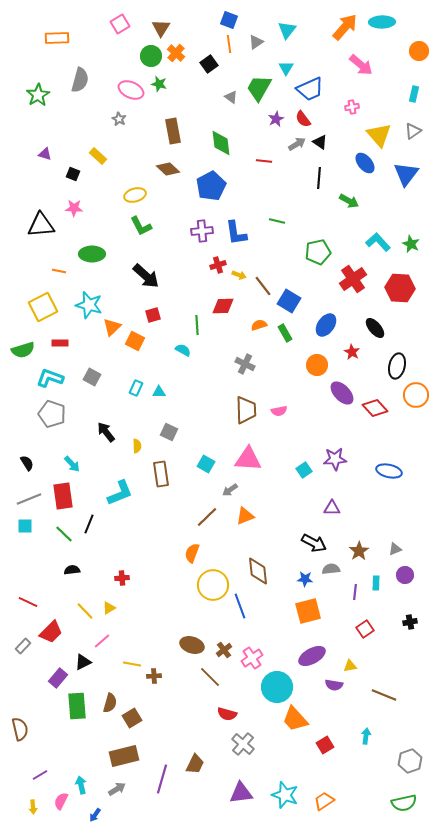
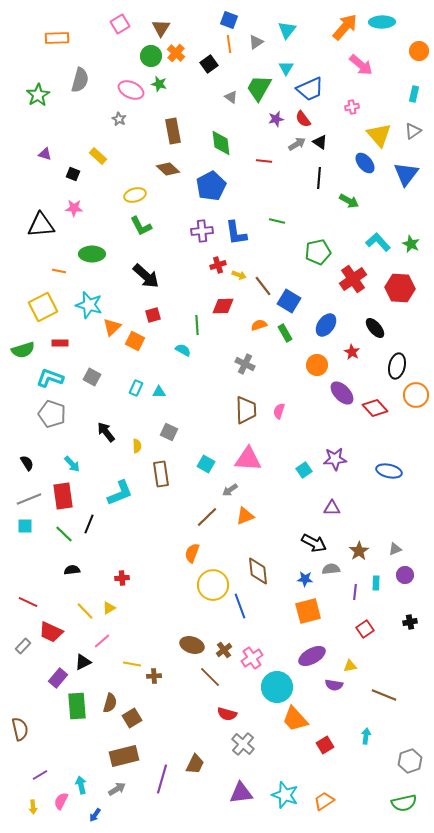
purple star at (276, 119): rotated 14 degrees clockwise
pink semicircle at (279, 411): rotated 119 degrees clockwise
red trapezoid at (51, 632): rotated 70 degrees clockwise
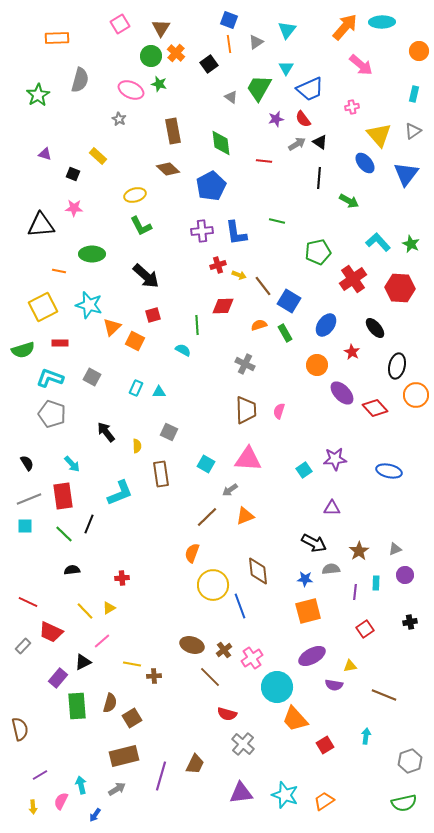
purple line at (162, 779): moved 1 px left, 3 px up
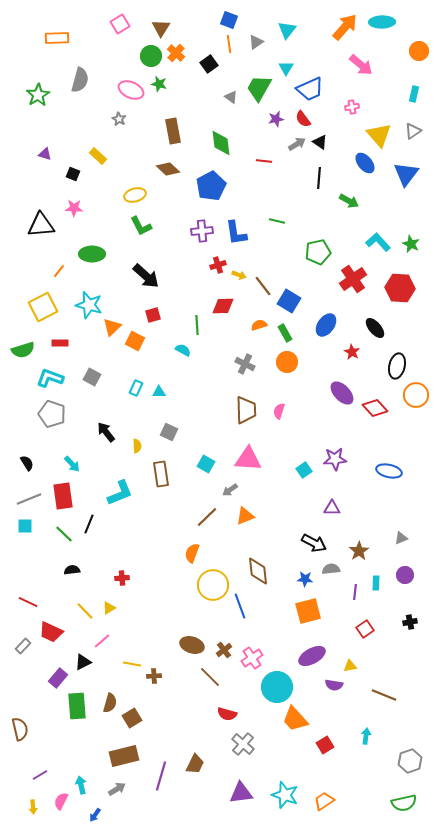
orange line at (59, 271): rotated 64 degrees counterclockwise
orange circle at (317, 365): moved 30 px left, 3 px up
gray triangle at (395, 549): moved 6 px right, 11 px up
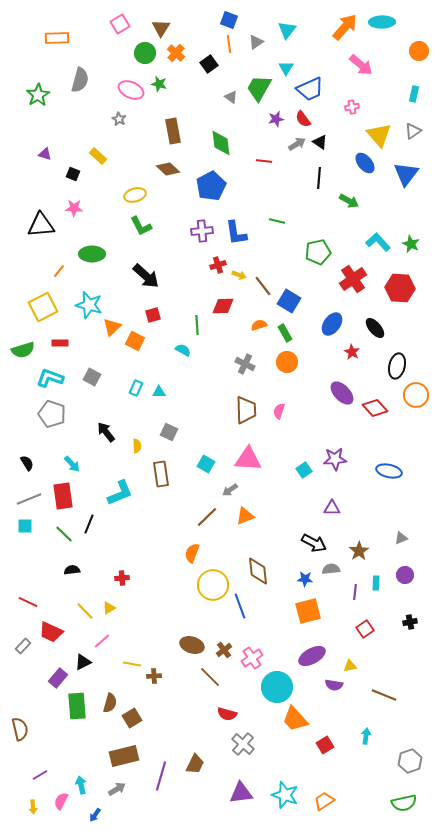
green circle at (151, 56): moved 6 px left, 3 px up
blue ellipse at (326, 325): moved 6 px right, 1 px up
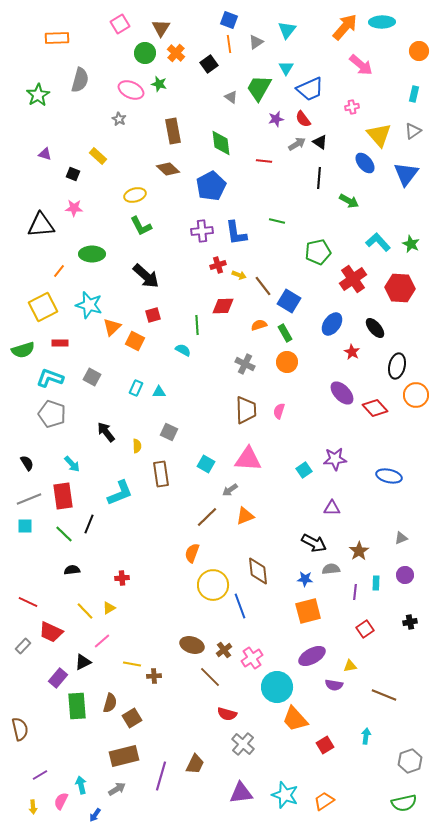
blue ellipse at (389, 471): moved 5 px down
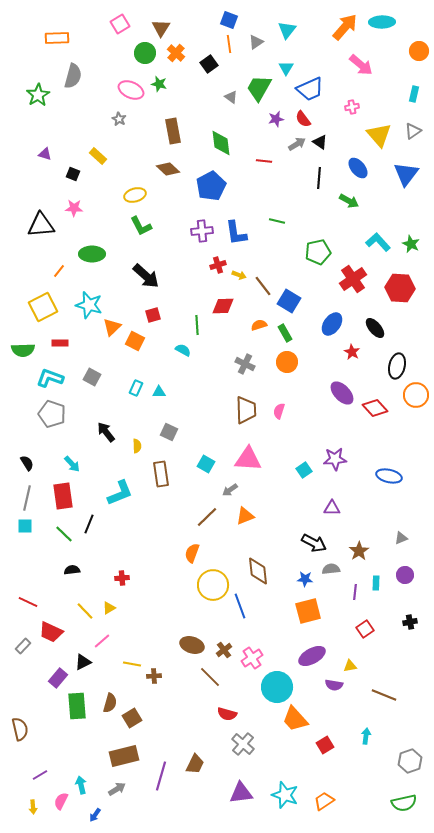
gray semicircle at (80, 80): moved 7 px left, 4 px up
blue ellipse at (365, 163): moved 7 px left, 5 px down
green semicircle at (23, 350): rotated 15 degrees clockwise
gray line at (29, 499): moved 2 px left, 1 px up; rotated 55 degrees counterclockwise
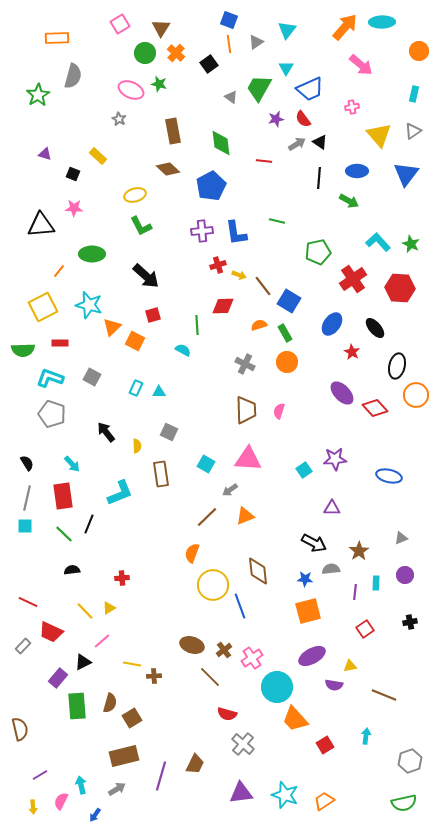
blue ellipse at (358, 168): moved 1 px left, 3 px down; rotated 50 degrees counterclockwise
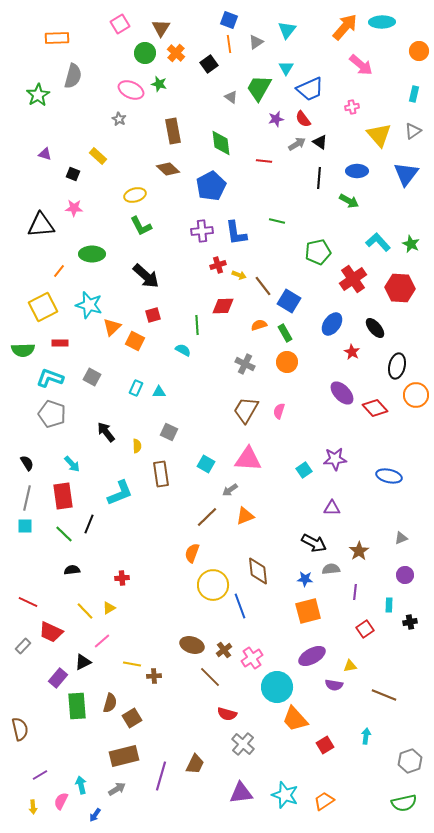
brown trapezoid at (246, 410): rotated 148 degrees counterclockwise
cyan rectangle at (376, 583): moved 13 px right, 22 px down
